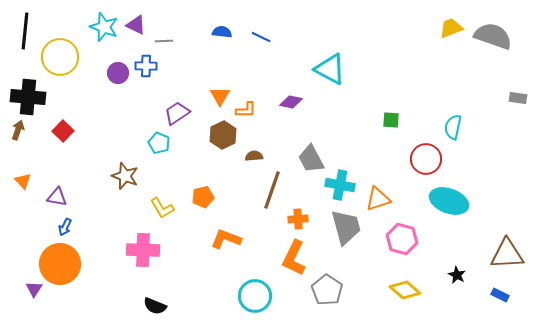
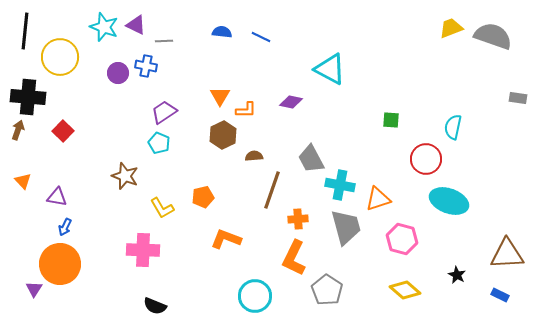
blue cross at (146, 66): rotated 10 degrees clockwise
purple trapezoid at (177, 113): moved 13 px left, 1 px up
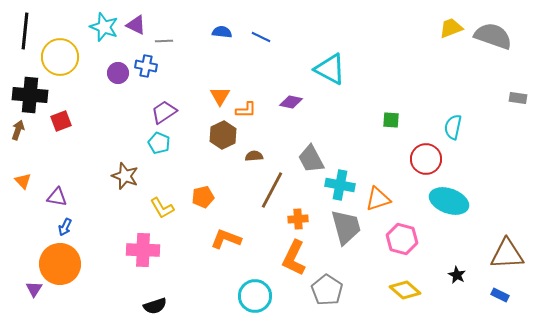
black cross at (28, 97): moved 2 px right, 2 px up
red square at (63, 131): moved 2 px left, 10 px up; rotated 25 degrees clockwise
brown line at (272, 190): rotated 9 degrees clockwise
black semicircle at (155, 306): rotated 40 degrees counterclockwise
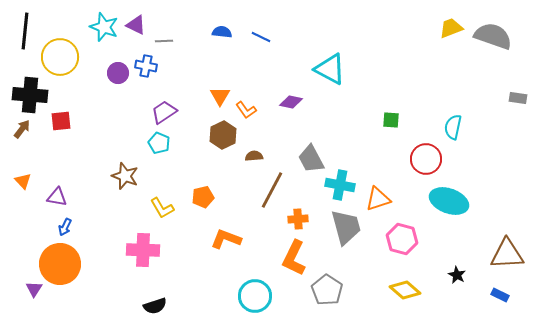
orange L-shape at (246, 110): rotated 55 degrees clockwise
red square at (61, 121): rotated 15 degrees clockwise
brown arrow at (18, 130): moved 4 px right, 1 px up; rotated 18 degrees clockwise
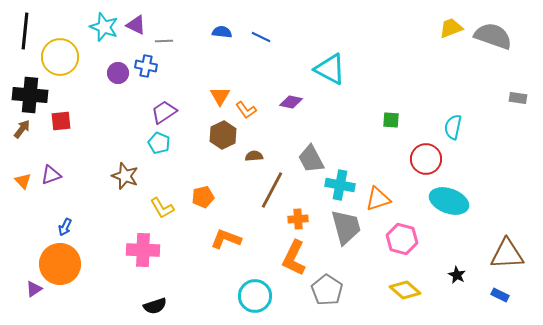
purple triangle at (57, 197): moved 6 px left, 22 px up; rotated 30 degrees counterclockwise
purple triangle at (34, 289): rotated 24 degrees clockwise
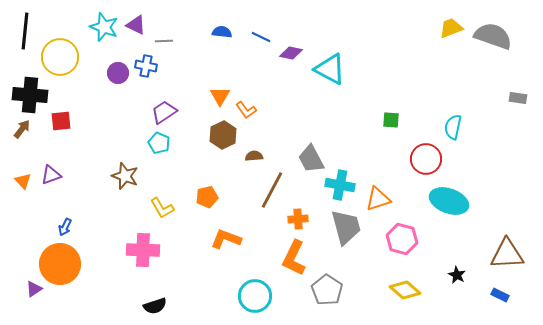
purple diamond at (291, 102): moved 49 px up
orange pentagon at (203, 197): moved 4 px right
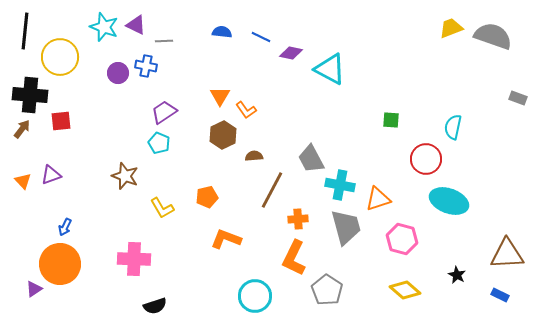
gray rectangle at (518, 98): rotated 12 degrees clockwise
pink cross at (143, 250): moved 9 px left, 9 px down
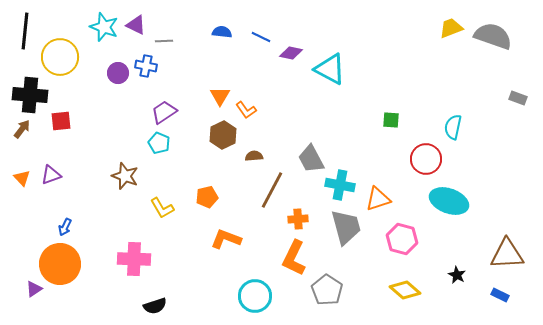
orange triangle at (23, 181): moved 1 px left, 3 px up
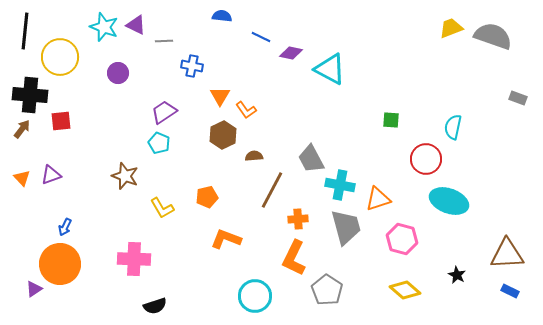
blue semicircle at (222, 32): moved 16 px up
blue cross at (146, 66): moved 46 px right
blue rectangle at (500, 295): moved 10 px right, 4 px up
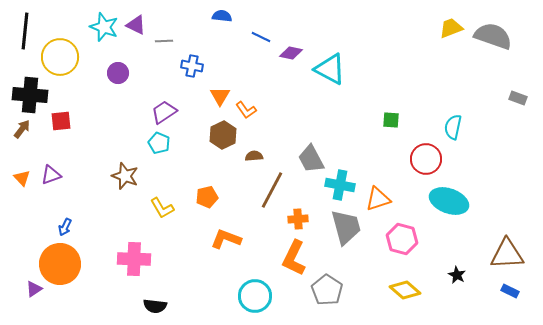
black semicircle at (155, 306): rotated 25 degrees clockwise
